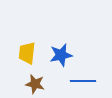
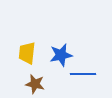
blue line: moved 7 px up
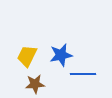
yellow trapezoid: moved 3 px down; rotated 20 degrees clockwise
brown star: rotated 18 degrees counterclockwise
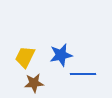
yellow trapezoid: moved 2 px left, 1 px down
brown star: moved 1 px left, 1 px up
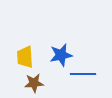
yellow trapezoid: rotated 30 degrees counterclockwise
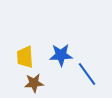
blue star: rotated 10 degrees clockwise
blue line: moved 4 px right; rotated 55 degrees clockwise
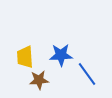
brown star: moved 5 px right, 3 px up
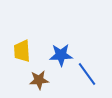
yellow trapezoid: moved 3 px left, 6 px up
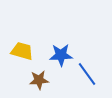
yellow trapezoid: rotated 110 degrees clockwise
